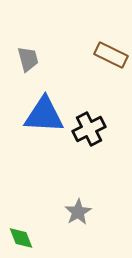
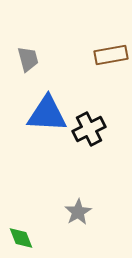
brown rectangle: rotated 36 degrees counterclockwise
blue triangle: moved 3 px right, 1 px up
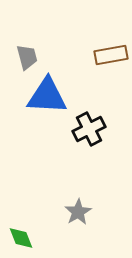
gray trapezoid: moved 1 px left, 2 px up
blue triangle: moved 18 px up
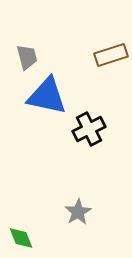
brown rectangle: rotated 8 degrees counterclockwise
blue triangle: rotated 9 degrees clockwise
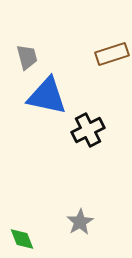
brown rectangle: moved 1 px right, 1 px up
black cross: moved 1 px left, 1 px down
gray star: moved 2 px right, 10 px down
green diamond: moved 1 px right, 1 px down
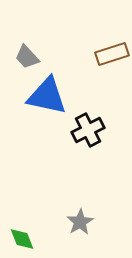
gray trapezoid: rotated 152 degrees clockwise
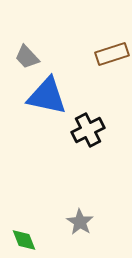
gray star: rotated 8 degrees counterclockwise
green diamond: moved 2 px right, 1 px down
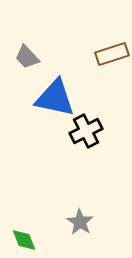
blue triangle: moved 8 px right, 2 px down
black cross: moved 2 px left, 1 px down
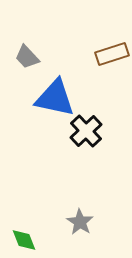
black cross: rotated 16 degrees counterclockwise
